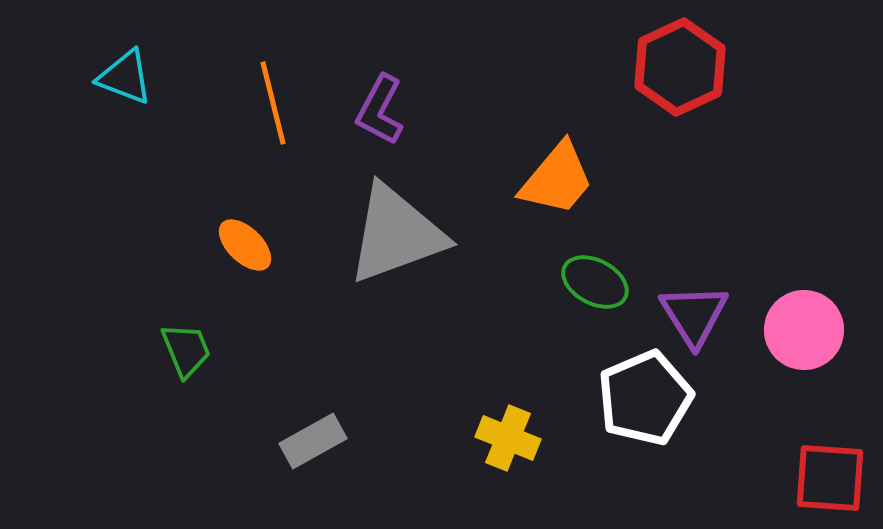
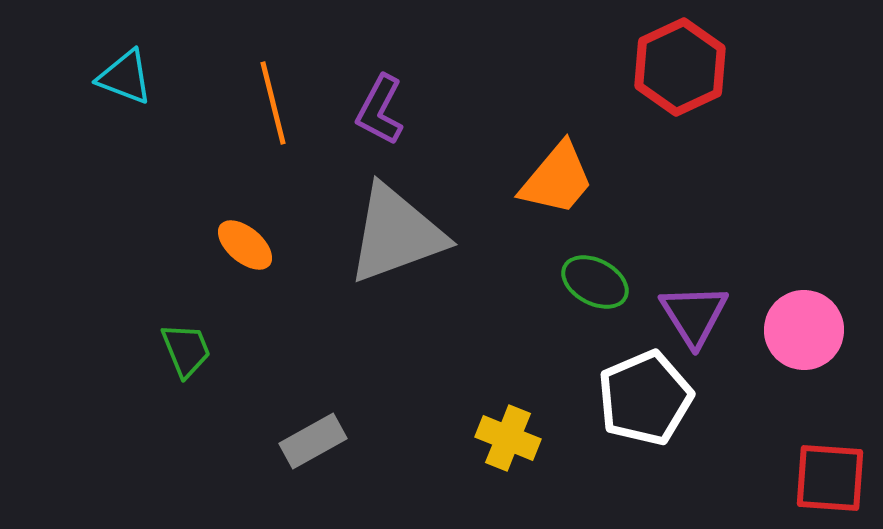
orange ellipse: rotated 4 degrees counterclockwise
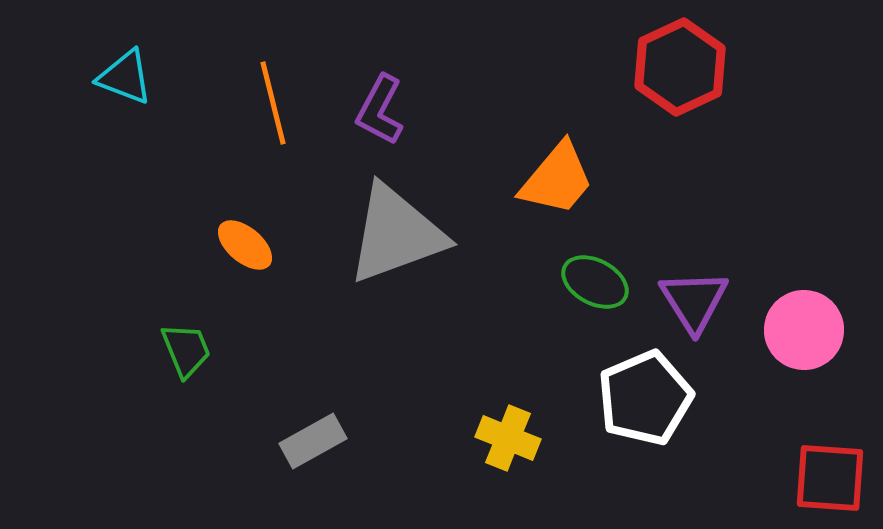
purple triangle: moved 14 px up
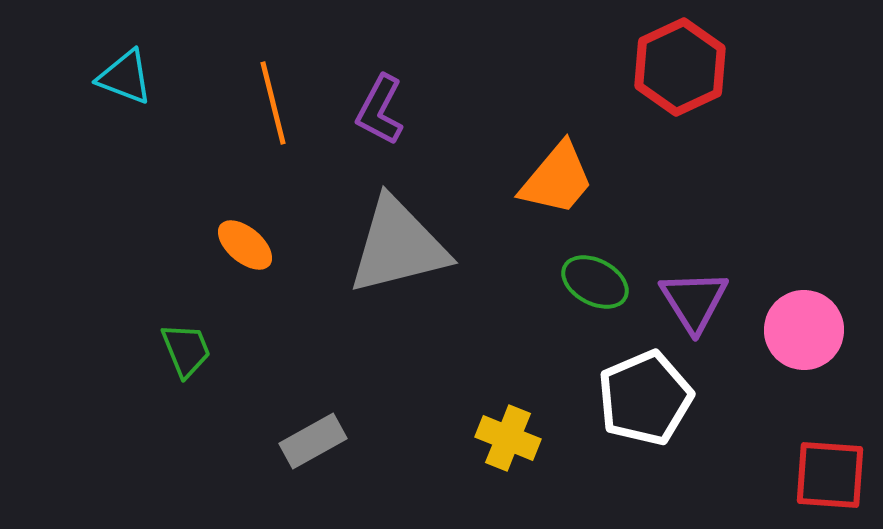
gray triangle: moved 2 px right, 12 px down; rotated 6 degrees clockwise
red square: moved 3 px up
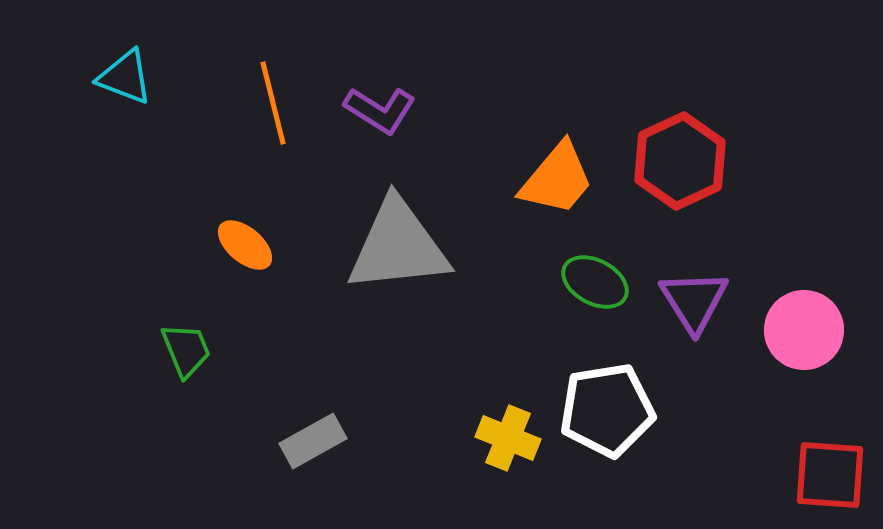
red hexagon: moved 94 px down
purple L-shape: rotated 86 degrees counterclockwise
gray triangle: rotated 8 degrees clockwise
white pentagon: moved 38 px left, 12 px down; rotated 14 degrees clockwise
